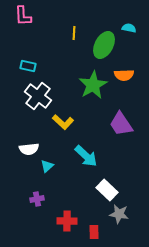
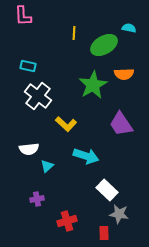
green ellipse: rotated 32 degrees clockwise
orange semicircle: moved 1 px up
yellow L-shape: moved 3 px right, 2 px down
cyan arrow: rotated 25 degrees counterclockwise
red cross: rotated 18 degrees counterclockwise
red rectangle: moved 10 px right, 1 px down
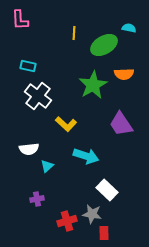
pink L-shape: moved 3 px left, 4 px down
gray star: moved 27 px left
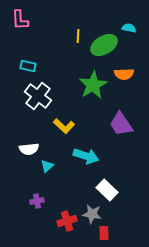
yellow line: moved 4 px right, 3 px down
yellow L-shape: moved 2 px left, 2 px down
purple cross: moved 2 px down
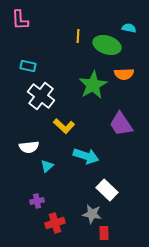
green ellipse: moved 3 px right; rotated 48 degrees clockwise
white cross: moved 3 px right
white semicircle: moved 2 px up
red cross: moved 12 px left, 2 px down
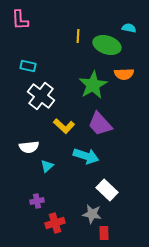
purple trapezoid: moved 21 px left; rotated 8 degrees counterclockwise
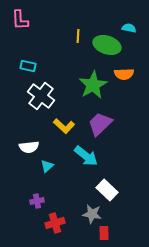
purple trapezoid: rotated 88 degrees clockwise
cyan arrow: rotated 20 degrees clockwise
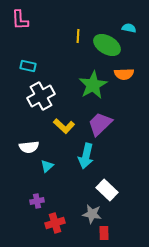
green ellipse: rotated 12 degrees clockwise
white cross: rotated 24 degrees clockwise
cyan arrow: rotated 65 degrees clockwise
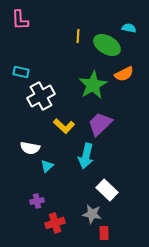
cyan rectangle: moved 7 px left, 6 px down
orange semicircle: rotated 24 degrees counterclockwise
white semicircle: moved 1 px right, 1 px down; rotated 18 degrees clockwise
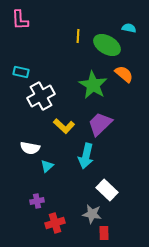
orange semicircle: rotated 114 degrees counterclockwise
green star: rotated 12 degrees counterclockwise
